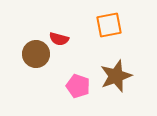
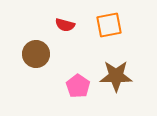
red semicircle: moved 6 px right, 14 px up
brown star: rotated 20 degrees clockwise
pink pentagon: rotated 15 degrees clockwise
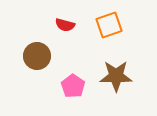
orange square: rotated 8 degrees counterclockwise
brown circle: moved 1 px right, 2 px down
pink pentagon: moved 5 px left
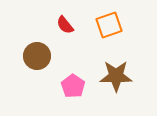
red semicircle: rotated 36 degrees clockwise
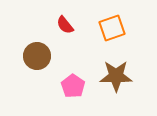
orange square: moved 3 px right, 3 px down
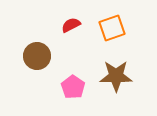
red semicircle: moved 6 px right; rotated 102 degrees clockwise
pink pentagon: moved 1 px down
